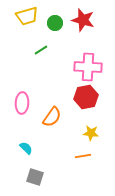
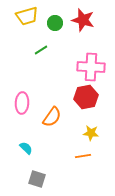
pink cross: moved 3 px right
gray square: moved 2 px right, 2 px down
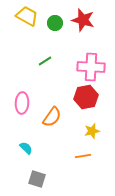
yellow trapezoid: rotated 135 degrees counterclockwise
green line: moved 4 px right, 11 px down
yellow star: moved 1 px right, 2 px up; rotated 21 degrees counterclockwise
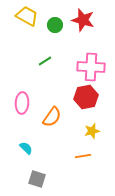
green circle: moved 2 px down
